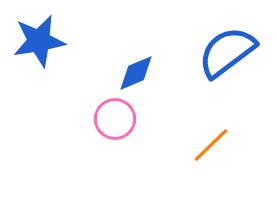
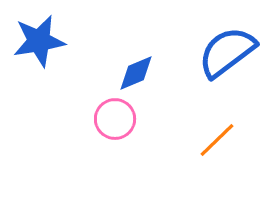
orange line: moved 6 px right, 5 px up
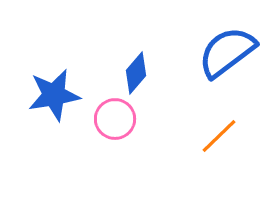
blue star: moved 15 px right, 54 px down
blue diamond: rotated 27 degrees counterclockwise
orange line: moved 2 px right, 4 px up
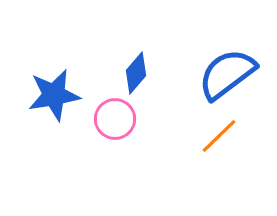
blue semicircle: moved 22 px down
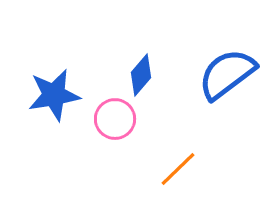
blue diamond: moved 5 px right, 2 px down
orange line: moved 41 px left, 33 px down
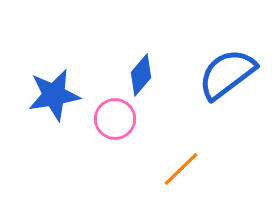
orange line: moved 3 px right
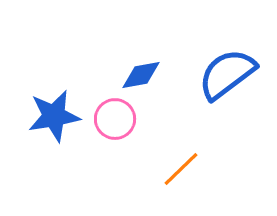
blue diamond: rotated 39 degrees clockwise
blue star: moved 21 px down
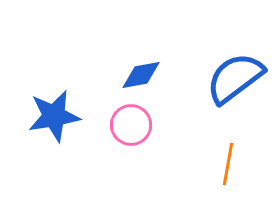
blue semicircle: moved 8 px right, 4 px down
pink circle: moved 16 px right, 6 px down
orange line: moved 47 px right, 5 px up; rotated 36 degrees counterclockwise
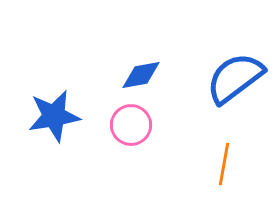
orange line: moved 4 px left
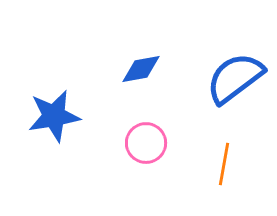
blue diamond: moved 6 px up
pink circle: moved 15 px right, 18 px down
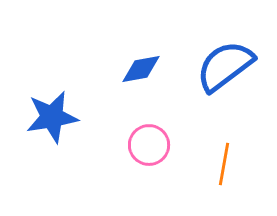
blue semicircle: moved 10 px left, 12 px up
blue star: moved 2 px left, 1 px down
pink circle: moved 3 px right, 2 px down
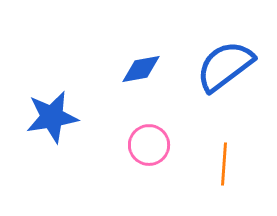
orange line: rotated 6 degrees counterclockwise
